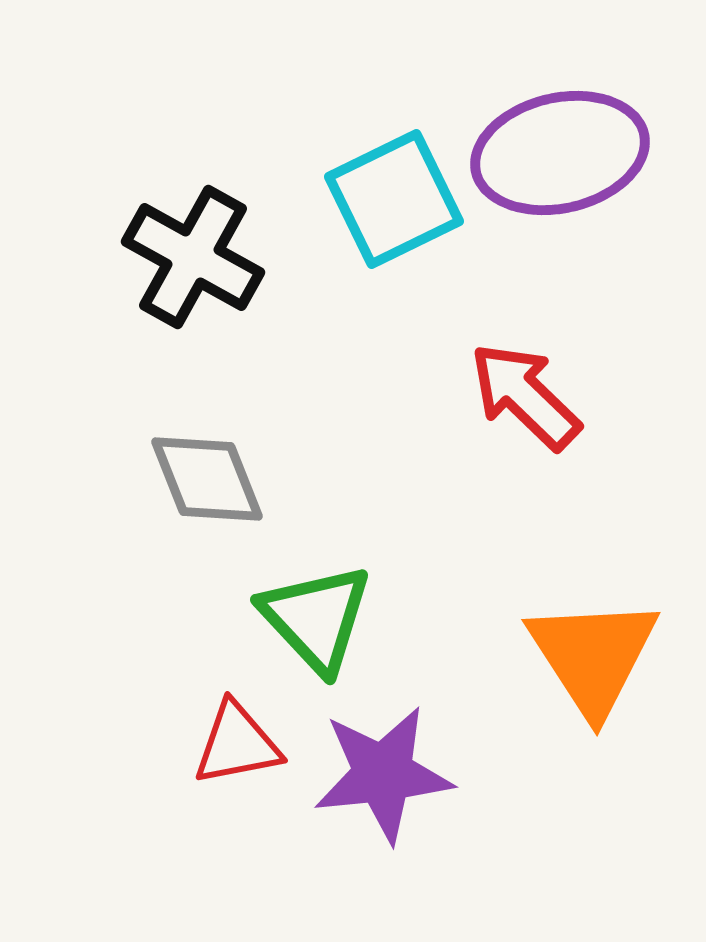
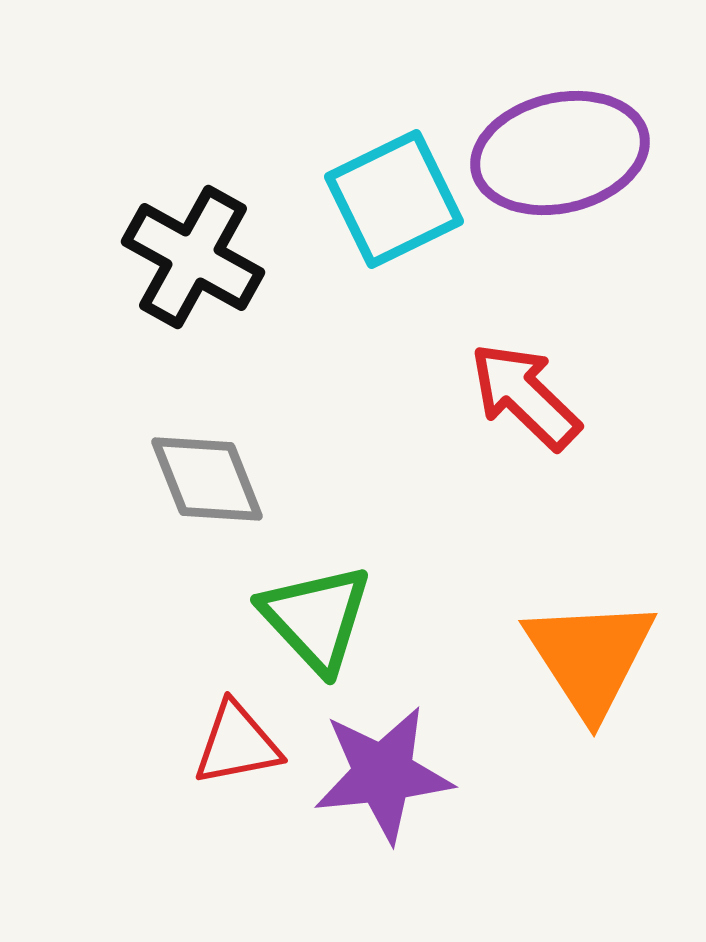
orange triangle: moved 3 px left, 1 px down
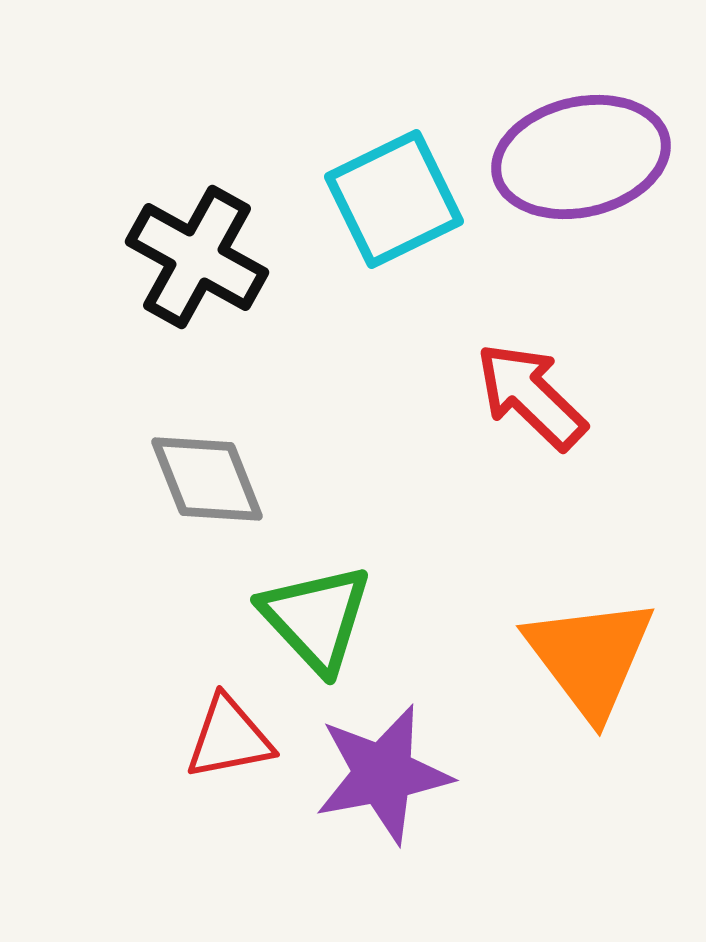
purple ellipse: moved 21 px right, 4 px down
black cross: moved 4 px right
red arrow: moved 6 px right
orange triangle: rotated 4 degrees counterclockwise
red triangle: moved 8 px left, 6 px up
purple star: rotated 5 degrees counterclockwise
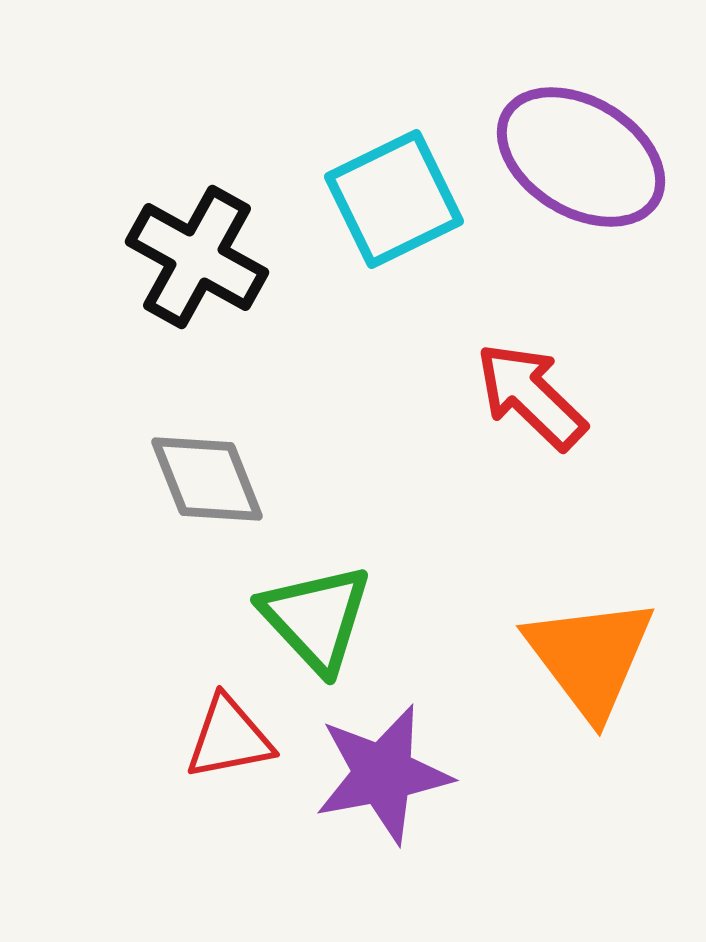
purple ellipse: rotated 44 degrees clockwise
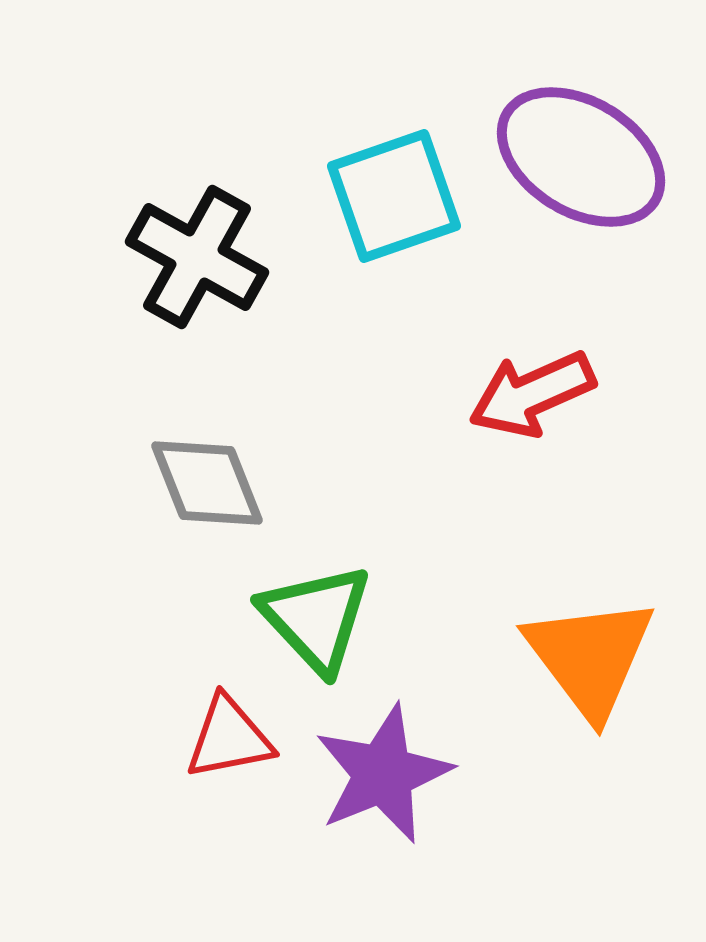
cyan square: moved 3 px up; rotated 7 degrees clockwise
red arrow: moved 1 px right, 2 px up; rotated 68 degrees counterclockwise
gray diamond: moved 4 px down
purple star: rotated 11 degrees counterclockwise
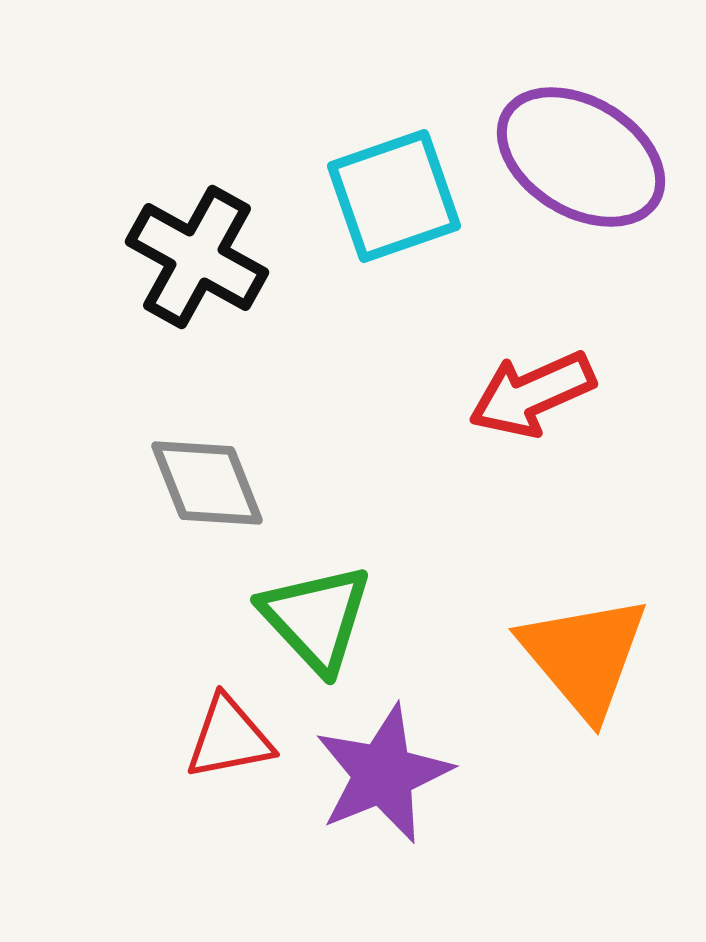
orange triangle: moved 6 px left, 1 px up; rotated 3 degrees counterclockwise
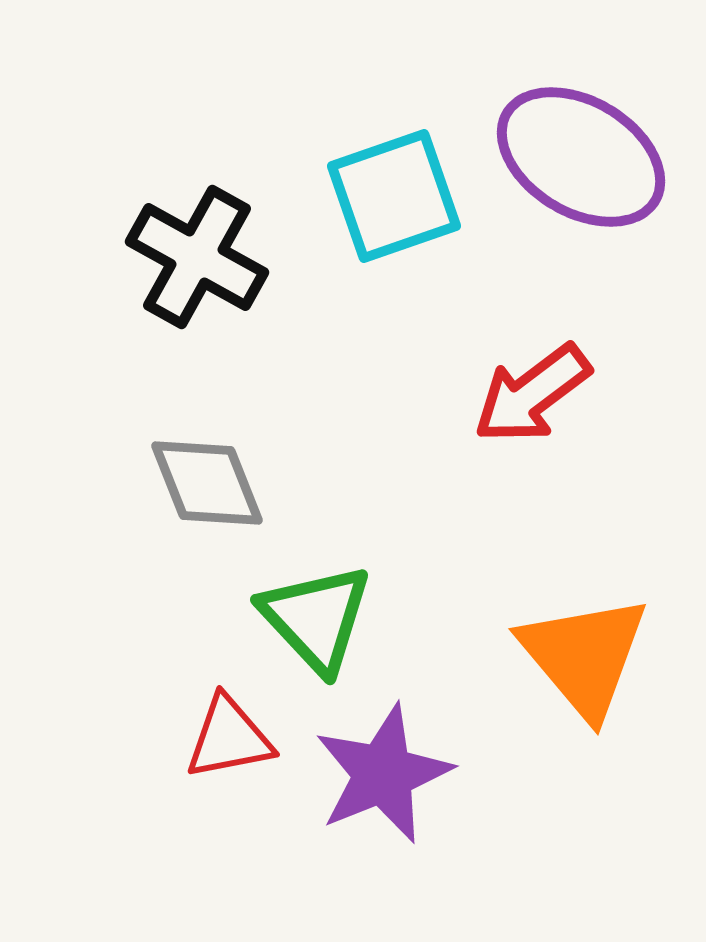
red arrow: rotated 13 degrees counterclockwise
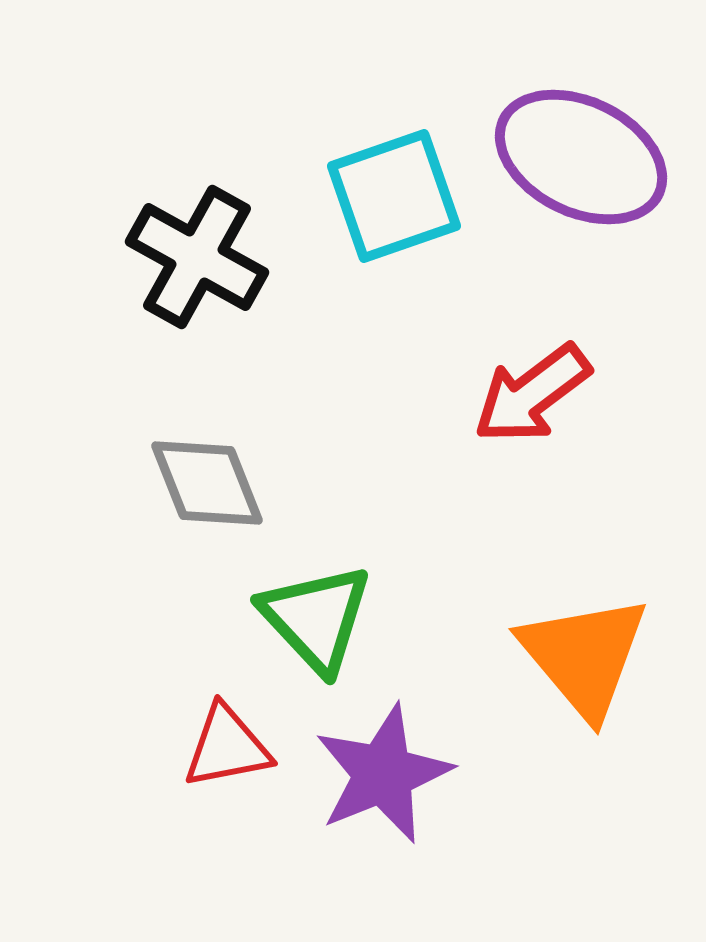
purple ellipse: rotated 5 degrees counterclockwise
red triangle: moved 2 px left, 9 px down
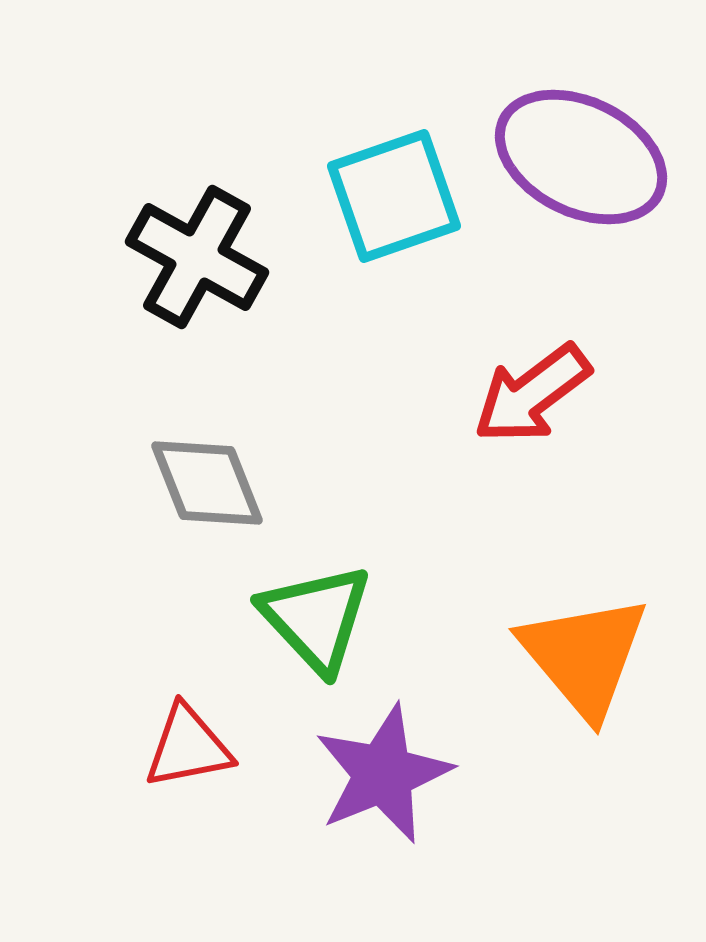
red triangle: moved 39 px left
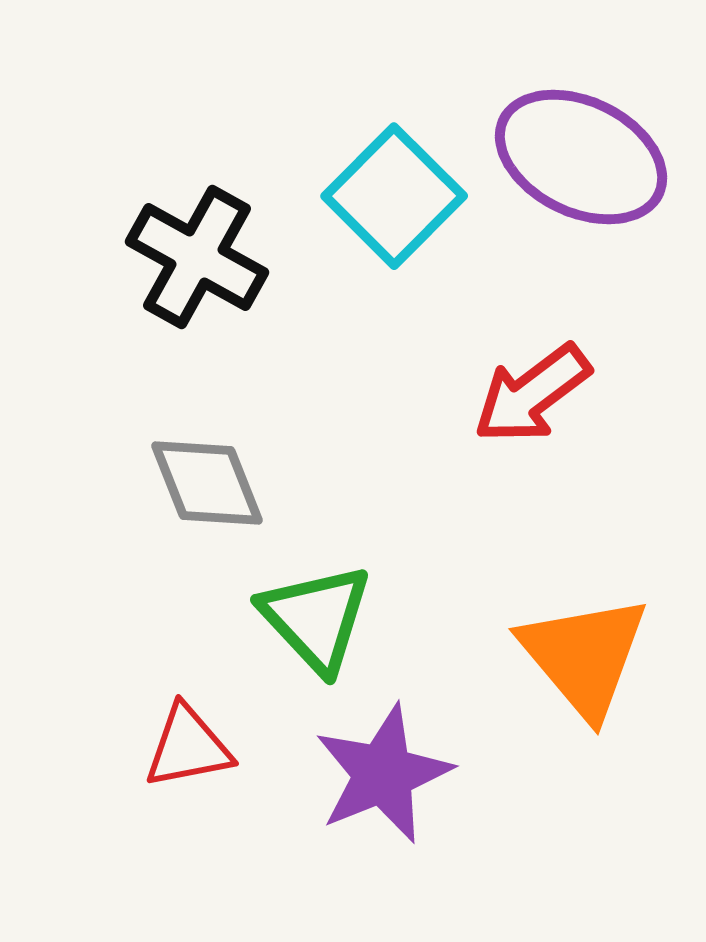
cyan square: rotated 26 degrees counterclockwise
